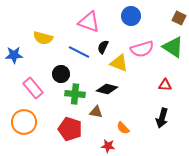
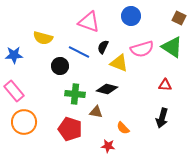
green triangle: moved 1 px left
black circle: moved 1 px left, 8 px up
pink rectangle: moved 19 px left, 3 px down
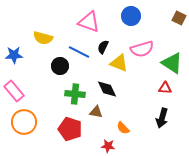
green triangle: moved 16 px down
red triangle: moved 3 px down
black diamond: rotated 50 degrees clockwise
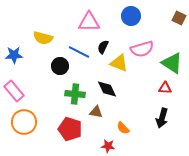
pink triangle: rotated 20 degrees counterclockwise
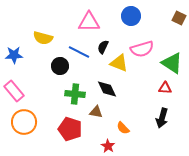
red star: rotated 24 degrees clockwise
